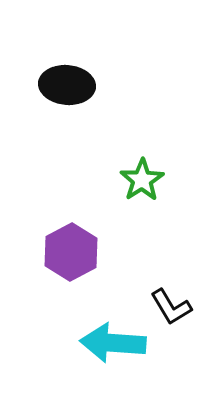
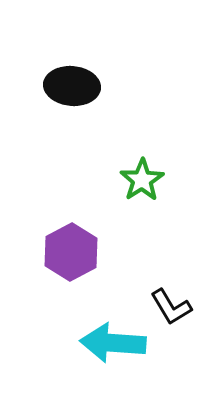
black ellipse: moved 5 px right, 1 px down
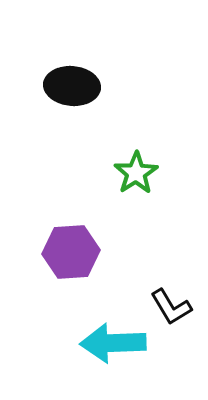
green star: moved 6 px left, 7 px up
purple hexagon: rotated 24 degrees clockwise
cyan arrow: rotated 6 degrees counterclockwise
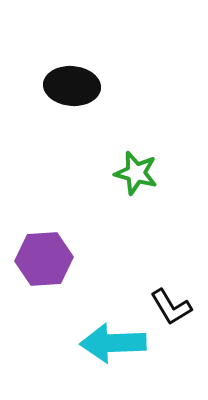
green star: rotated 24 degrees counterclockwise
purple hexagon: moved 27 px left, 7 px down
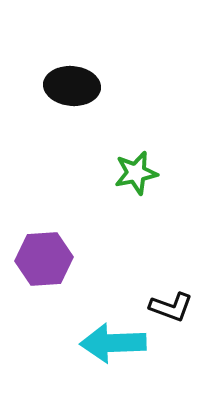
green star: rotated 27 degrees counterclockwise
black L-shape: rotated 39 degrees counterclockwise
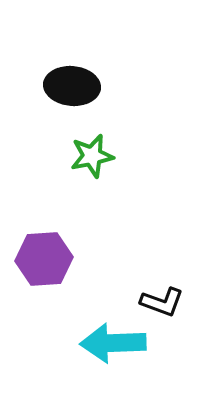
green star: moved 44 px left, 17 px up
black L-shape: moved 9 px left, 5 px up
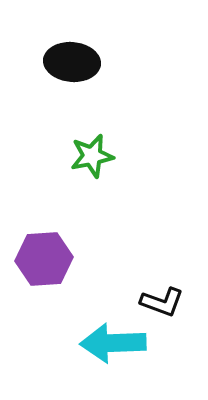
black ellipse: moved 24 px up
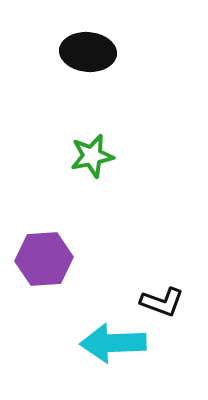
black ellipse: moved 16 px right, 10 px up
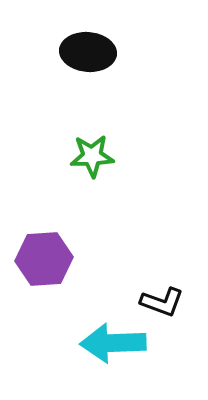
green star: rotated 9 degrees clockwise
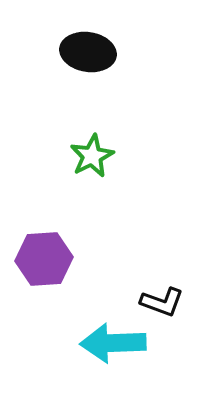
black ellipse: rotated 4 degrees clockwise
green star: rotated 24 degrees counterclockwise
